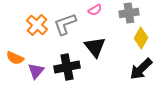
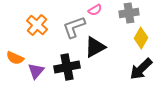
gray L-shape: moved 9 px right, 3 px down
black triangle: rotated 40 degrees clockwise
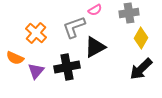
orange cross: moved 1 px left, 8 px down
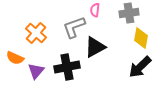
pink semicircle: rotated 128 degrees clockwise
yellow diamond: rotated 20 degrees counterclockwise
black arrow: moved 1 px left, 2 px up
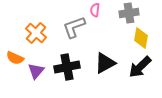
black triangle: moved 10 px right, 16 px down
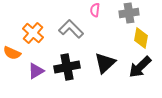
gray L-shape: moved 3 px left, 2 px down; rotated 65 degrees clockwise
orange cross: moved 3 px left
orange semicircle: moved 3 px left, 5 px up
black triangle: rotated 15 degrees counterclockwise
purple triangle: rotated 18 degrees clockwise
